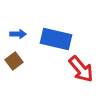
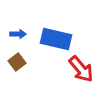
brown square: moved 3 px right, 1 px down
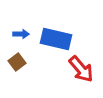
blue arrow: moved 3 px right
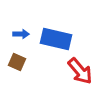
brown square: rotated 30 degrees counterclockwise
red arrow: moved 1 px left, 2 px down
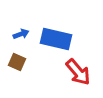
blue arrow: rotated 21 degrees counterclockwise
red arrow: moved 2 px left, 1 px down
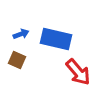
brown square: moved 2 px up
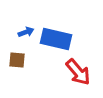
blue arrow: moved 5 px right, 2 px up
brown square: rotated 18 degrees counterclockwise
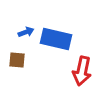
red arrow: moved 4 px right, 1 px up; rotated 52 degrees clockwise
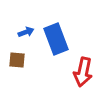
blue rectangle: rotated 56 degrees clockwise
red arrow: moved 1 px right, 1 px down
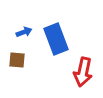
blue arrow: moved 2 px left
